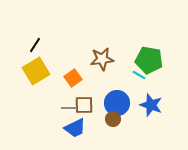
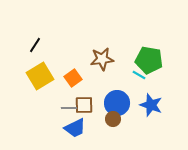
yellow square: moved 4 px right, 5 px down
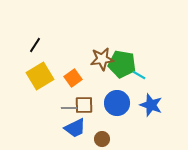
green pentagon: moved 27 px left, 4 px down
brown circle: moved 11 px left, 20 px down
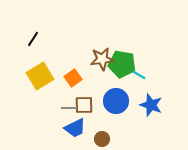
black line: moved 2 px left, 6 px up
blue circle: moved 1 px left, 2 px up
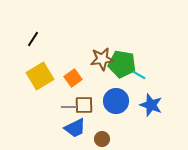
gray line: moved 1 px up
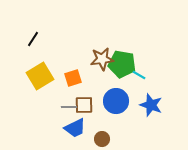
orange square: rotated 18 degrees clockwise
